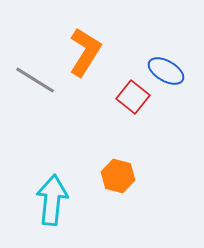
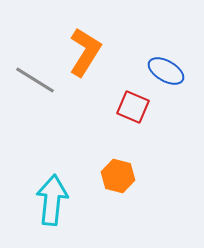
red square: moved 10 px down; rotated 16 degrees counterclockwise
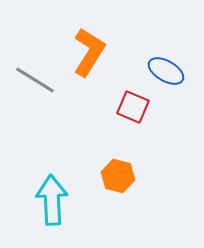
orange L-shape: moved 4 px right
cyan arrow: rotated 9 degrees counterclockwise
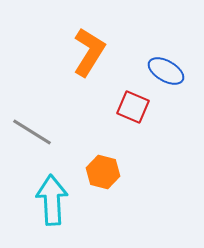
gray line: moved 3 px left, 52 px down
orange hexagon: moved 15 px left, 4 px up
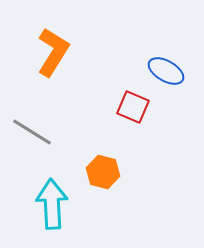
orange L-shape: moved 36 px left
cyan arrow: moved 4 px down
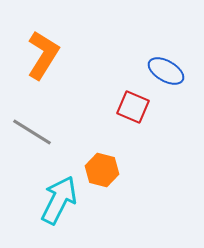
orange L-shape: moved 10 px left, 3 px down
orange hexagon: moved 1 px left, 2 px up
cyan arrow: moved 7 px right, 4 px up; rotated 30 degrees clockwise
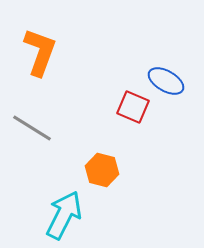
orange L-shape: moved 3 px left, 3 px up; rotated 12 degrees counterclockwise
blue ellipse: moved 10 px down
gray line: moved 4 px up
cyan arrow: moved 5 px right, 15 px down
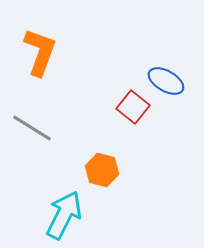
red square: rotated 16 degrees clockwise
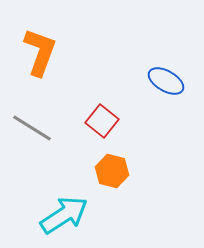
red square: moved 31 px left, 14 px down
orange hexagon: moved 10 px right, 1 px down
cyan arrow: rotated 30 degrees clockwise
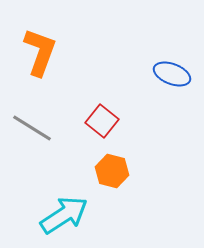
blue ellipse: moved 6 px right, 7 px up; rotated 9 degrees counterclockwise
